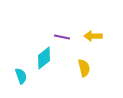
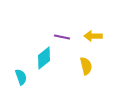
yellow semicircle: moved 2 px right, 2 px up
cyan semicircle: moved 1 px down
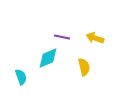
yellow arrow: moved 2 px right, 2 px down; rotated 18 degrees clockwise
cyan diamond: moved 4 px right; rotated 15 degrees clockwise
yellow semicircle: moved 2 px left, 1 px down
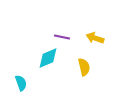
cyan semicircle: moved 6 px down
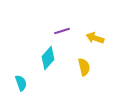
purple line: moved 6 px up; rotated 28 degrees counterclockwise
cyan diamond: rotated 25 degrees counterclockwise
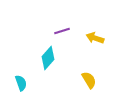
yellow semicircle: moved 5 px right, 13 px down; rotated 18 degrees counterclockwise
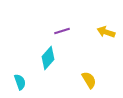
yellow arrow: moved 11 px right, 6 px up
cyan semicircle: moved 1 px left, 1 px up
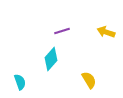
cyan diamond: moved 3 px right, 1 px down
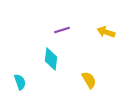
purple line: moved 1 px up
cyan diamond: rotated 35 degrees counterclockwise
